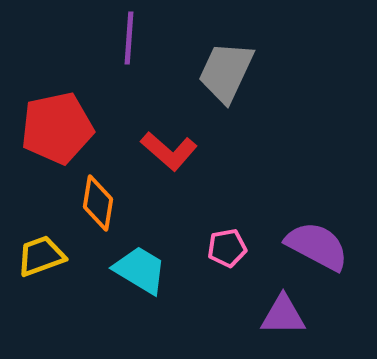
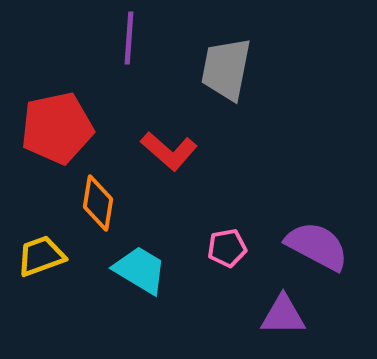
gray trapezoid: moved 3 px up; rotated 14 degrees counterclockwise
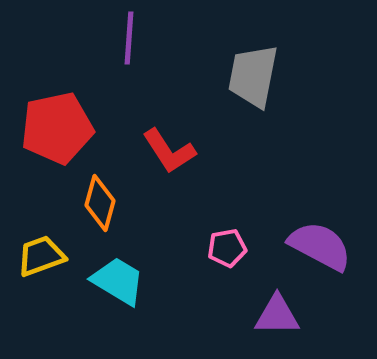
gray trapezoid: moved 27 px right, 7 px down
red L-shape: rotated 16 degrees clockwise
orange diamond: moved 2 px right; rotated 6 degrees clockwise
purple semicircle: moved 3 px right
cyan trapezoid: moved 22 px left, 11 px down
purple triangle: moved 6 px left
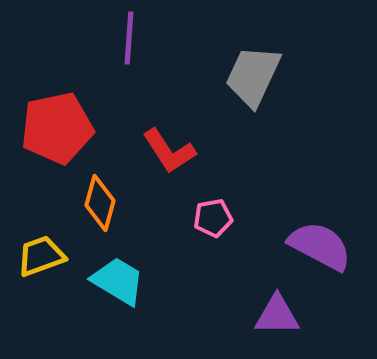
gray trapezoid: rotated 14 degrees clockwise
pink pentagon: moved 14 px left, 30 px up
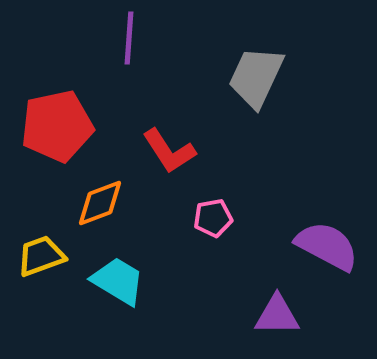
gray trapezoid: moved 3 px right, 1 px down
red pentagon: moved 2 px up
orange diamond: rotated 54 degrees clockwise
purple semicircle: moved 7 px right
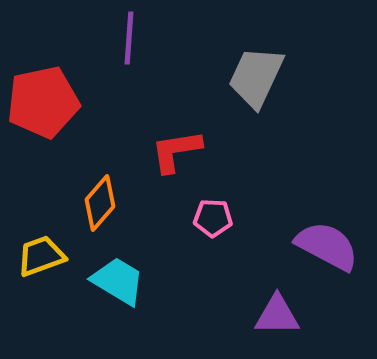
red pentagon: moved 14 px left, 24 px up
red L-shape: moved 7 px right; rotated 114 degrees clockwise
orange diamond: rotated 28 degrees counterclockwise
pink pentagon: rotated 12 degrees clockwise
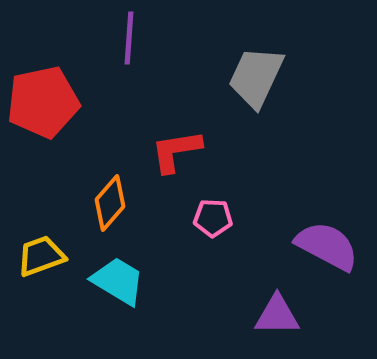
orange diamond: moved 10 px right
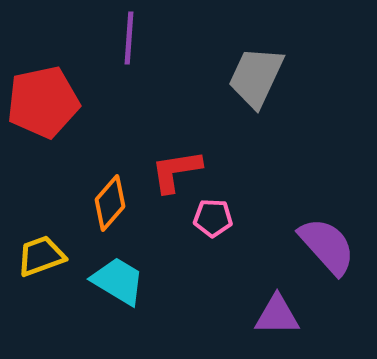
red L-shape: moved 20 px down
purple semicircle: rotated 20 degrees clockwise
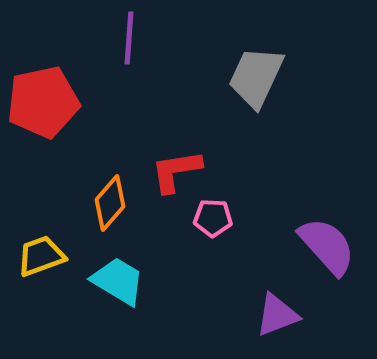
purple triangle: rotated 21 degrees counterclockwise
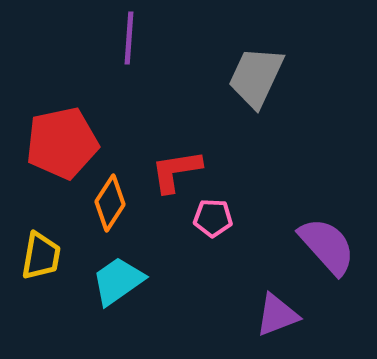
red pentagon: moved 19 px right, 41 px down
orange diamond: rotated 8 degrees counterclockwise
yellow trapezoid: rotated 120 degrees clockwise
cyan trapezoid: rotated 66 degrees counterclockwise
